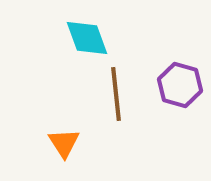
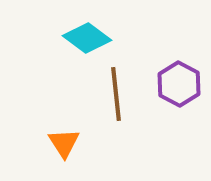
cyan diamond: rotated 33 degrees counterclockwise
purple hexagon: moved 1 px left, 1 px up; rotated 12 degrees clockwise
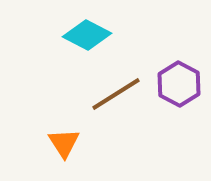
cyan diamond: moved 3 px up; rotated 9 degrees counterclockwise
brown line: rotated 64 degrees clockwise
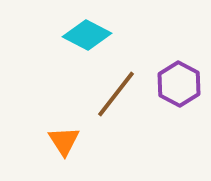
brown line: rotated 20 degrees counterclockwise
orange triangle: moved 2 px up
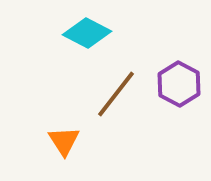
cyan diamond: moved 2 px up
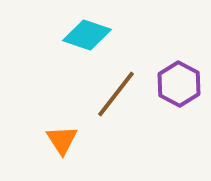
cyan diamond: moved 2 px down; rotated 9 degrees counterclockwise
orange triangle: moved 2 px left, 1 px up
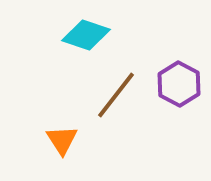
cyan diamond: moved 1 px left
brown line: moved 1 px down
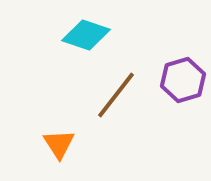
purple hexagon: moved 4 px right, 4 px up; rotated 15 degrees clockwise
orange triangle: moved 3 px left, 4 px down
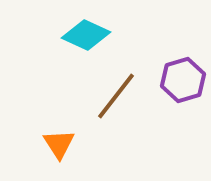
cyan diamond: rotated 6 degrees clockwise
brown line: moved 1 px down
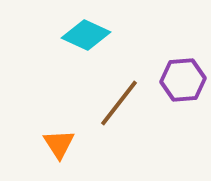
purple hexagon: rotated 12 degrees clockwise
brown line: moved 3 px right, 7 px down
